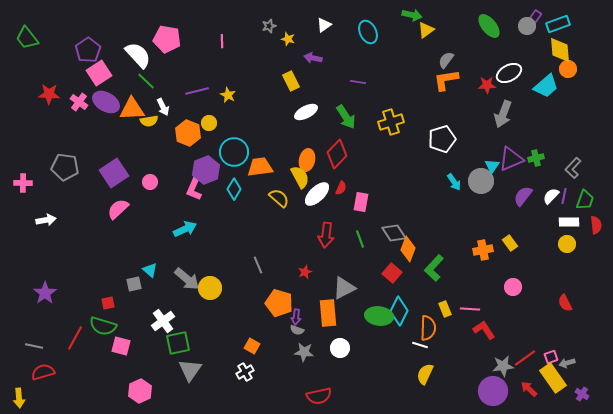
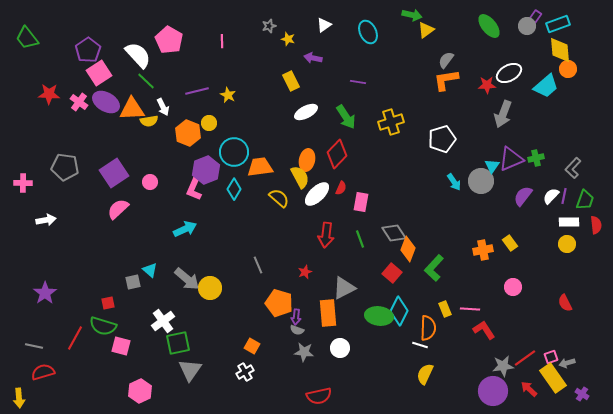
pink pentagon at (167, 39): moved 2 px right, 1 px down; rotated 20 degrees clockwise
gray square at (134, 284): moved 1 px left, 2 px up
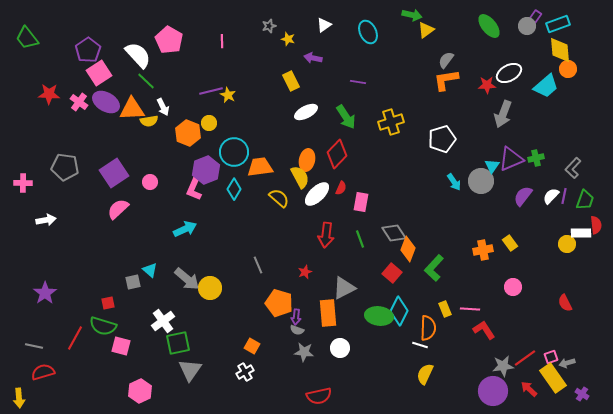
purple line at (197, 91): moved 14 px right
white rectangle at (569, 222): moved 12 px right, 11 px down
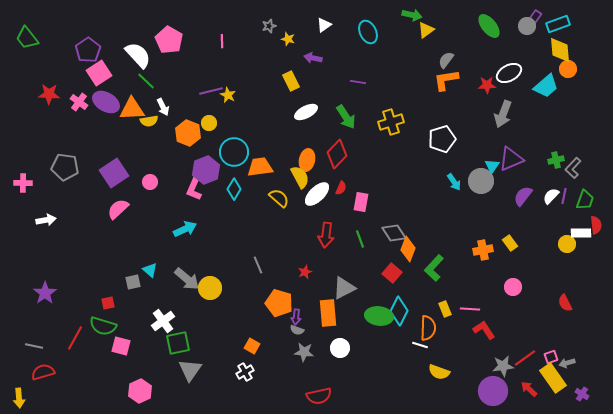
green cross at (536, 158): moved 20 px right, 2 px down
yellow semicircle at (425, 374): moved 14 px right, 2 px up; rotated 95 degrees counterclockwise
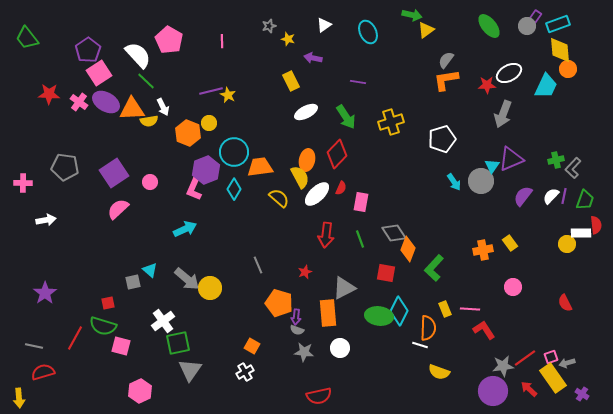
cyan trapezoid at (546, 86): rotated 24 degrees counterclockwise
red square at (392, 273): moved 6 px left; rotated 30 degrees counterclockwise
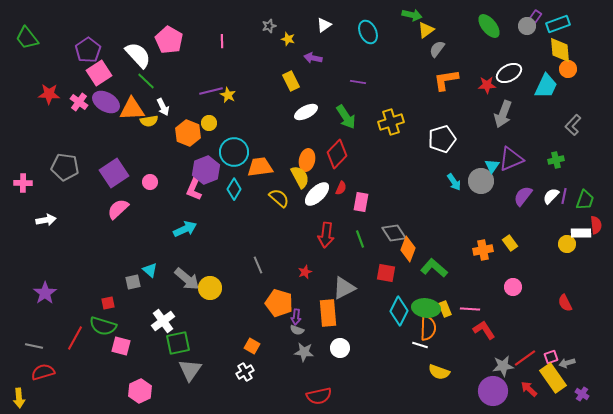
gray semicircle at (446, 60): moved 9 px left, 11 px up
gray L-shape at (573, 168): moved 43 px up
green L-shape at (434, 268): rotated 88 degrees clockwise
green ellipse at (379, 316): moved 47 px right, 8 px up
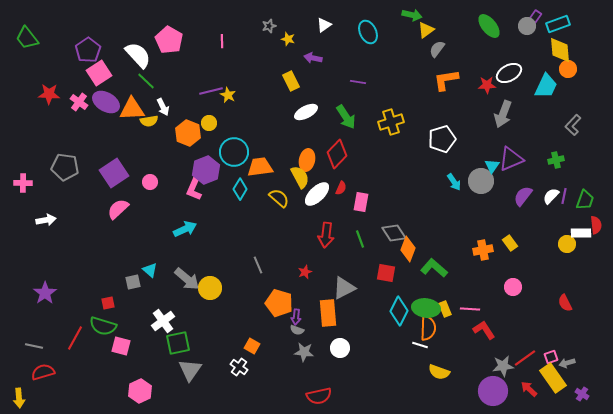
cyan diamond at (234, 189): moved 6 px right
white cross at (245, 372): moved 6 px left, 5 px up; rotated 24 degrees counterclockwise
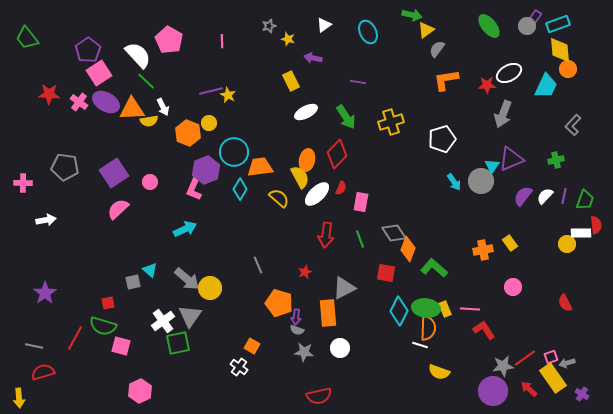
white semicircle at (551, 196): moved 6 px left
gray triangle at (190, 370): moved 54 px up
